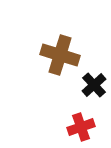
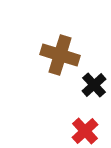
red cross: moved 4 px right, 4 px down; rotated 24 degrees counterclockwise
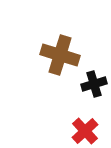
black cross: moved 1 px up; rotated 25 degrees clockwise
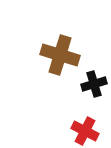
red cross: rotated 20 degrees counterclockwise
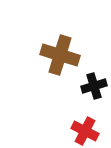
black cross: moved 2 px down
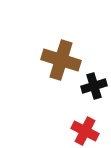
brown cross: moved 1 px right, 5 px down
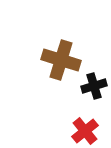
red cross: rotated 24 degrees clockwise
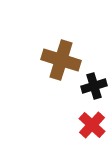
red cross: moved 7 px right, 6 px up; rotated 8 degrees counterclockwise
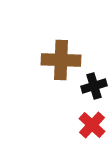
brown cross: rotated 15 degrees counterclockwise
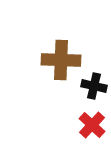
black cross: rotated 30 degrees clockwise
